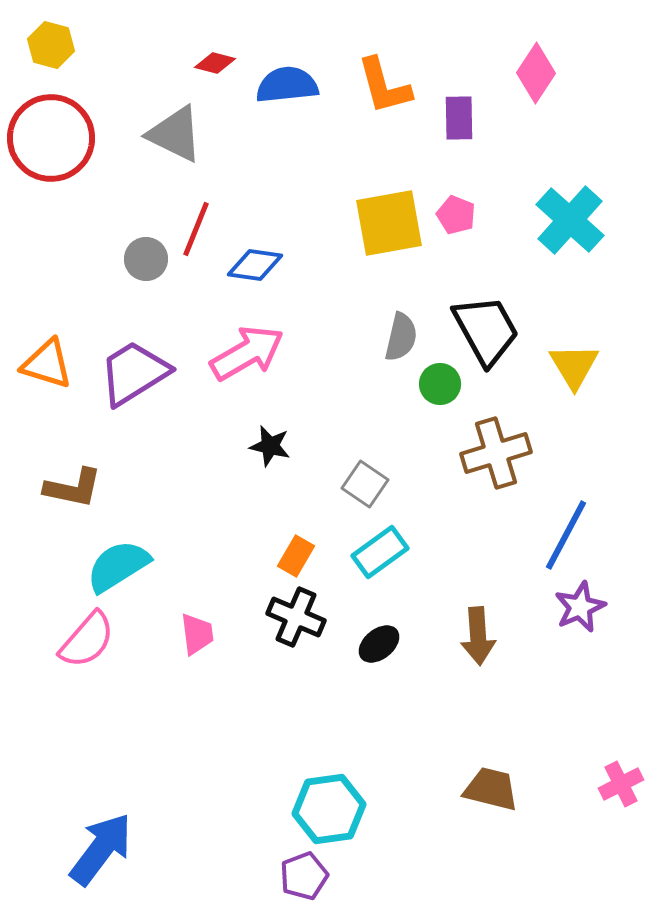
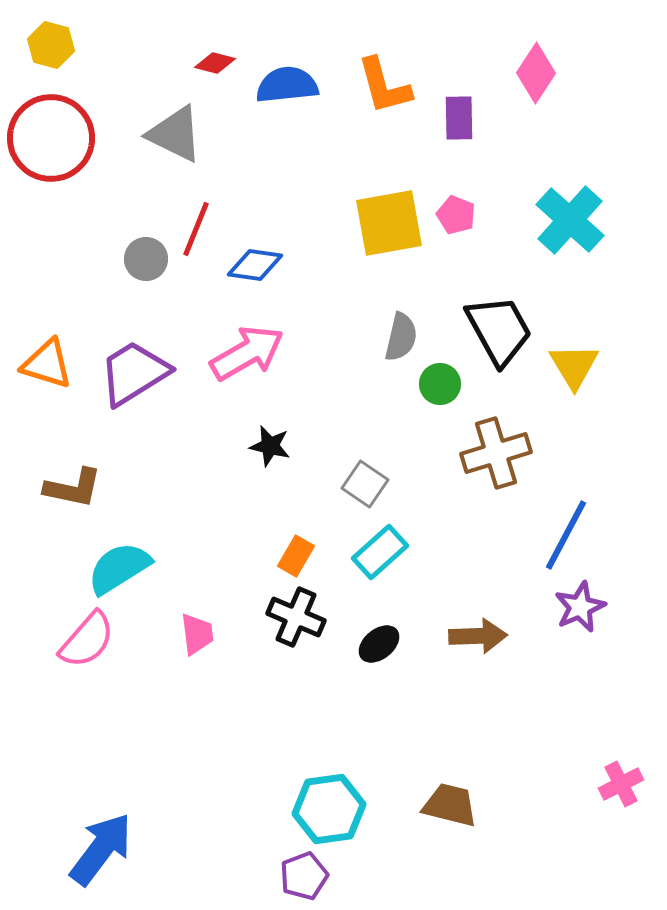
black trapezoid: moved 13 px right
cyan rectangle: rotated 6 degrees counterclockwise
cyan semicircle: moved 1 px right, 2 px down
brown arrow: rotated 88 degrees counterclockwise
brown trapezoid: moved 41 px left, 16 px down
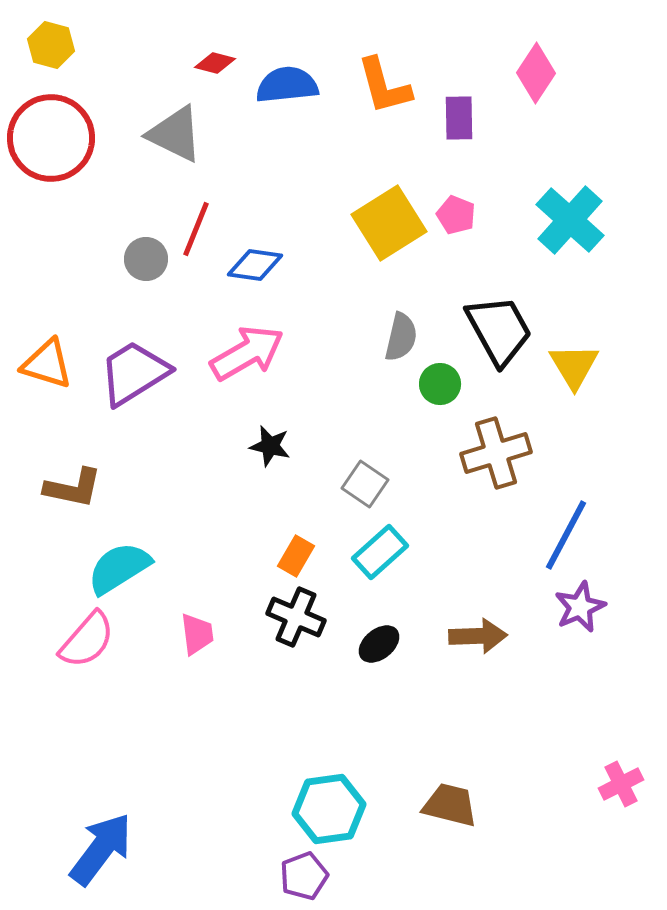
yellow square: rotated 22 degrees counterclockwise
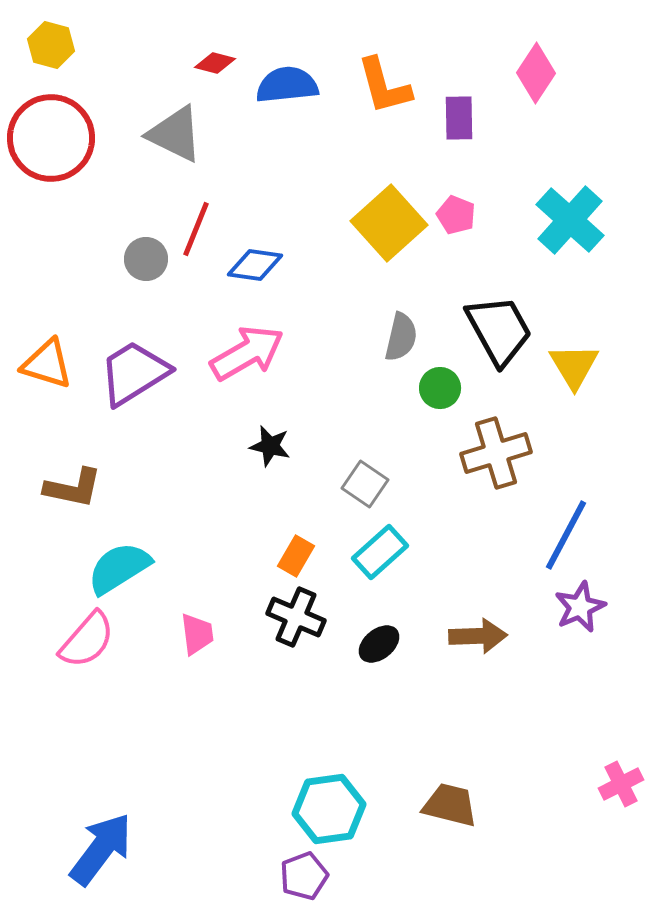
yellow square: rotated 10 degrees counterclockwise
green circle: moved 4 px down
